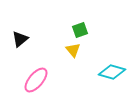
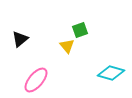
yellow triangle: moved 6 px left, 4 px up
cyan diamond: moved 1 px left, 1 px down
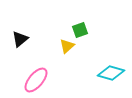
yellow triangle: rotated 28 degrees clockwise
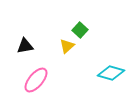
green square: rotated 28 degrees counterclockwise
black triangle: moved 5 px right, 7 px down; rotated 30 degrees clockwise
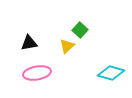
black triangle: moved 4 px right, 3 px up
pink ellipse: moved 1 px right, 7 px up; rotated 40 degrees clockwise
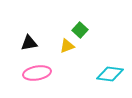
yellow triangle: rotated 21 degrees clockwise
cyan diamond: moved 1 px left, 1 px down; rotated 8 degrees counterclockwise
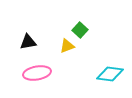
black triangle: moved 1 px left, 1 px up
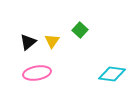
black triangle: rotated 30 degrees counterclockwise
yellow triangle: moved 15 px left, 5 px up; rotated 35 degrees counterclockwise
cyan diamond: moved 2 px right
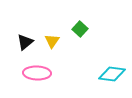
green square: moved 1 px up
black triangle: moved 3 px left
pink ellipse: rotated 12 degrees clockwise
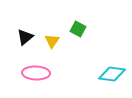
green square: moved 2 px left; rotated 14 degrees counterclockwise
black triangle: moved 5 px up
pink ellipse: moved 1 px left
